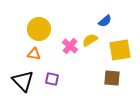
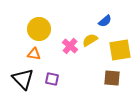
black triangle: moved 2 px up
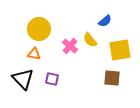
yellow semicircle: rotated 98 degrees counterclockwise
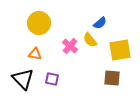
blue semicircle: moved 5 px left, 2 px down
yellow circle: moved 6 px up
orange triangle: moved 1 px right
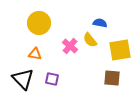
blue semicircle: rotated 128 degrees counterclockwise
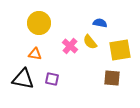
yellow semicircle: moved 2 px down
black triangle: rotated 35 degrees counterclockwise
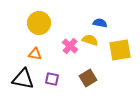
yellow semicircle: moved 2 px up; rotated 147 degrees clockwise
brown square: moved 24 px left; rotated 36 degrees counterclockwise
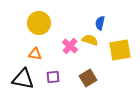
blue semicircle: rotated 88 degrees counterclockwise
purple square: moved 1 px right, 2 px up; rotated 16 degrees counterclockwise
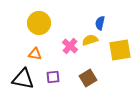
yellow semicircle: rotated 35 degrees counterclockwise
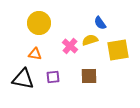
blue semicircle: rotated 48 degrees counterclockwise
yellow square: moved 2 px left
brown square: moved 1 px right, 2 px up; rotated 30 degrees clockwise
